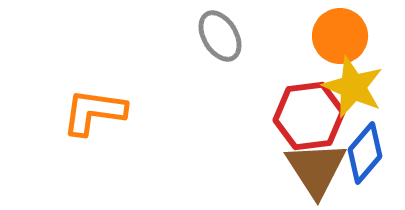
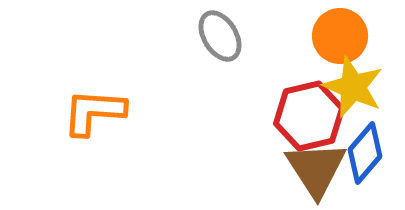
orange L-shape: rotated 4 degrees counterclockwise
red hexagon: rotated 6 degrees counterclockwise
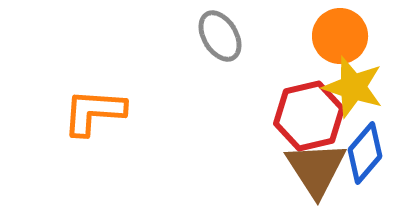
yellow star: rotated 6 degrees counterclockwise
